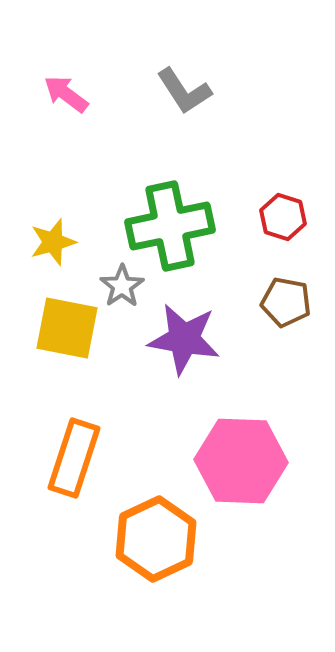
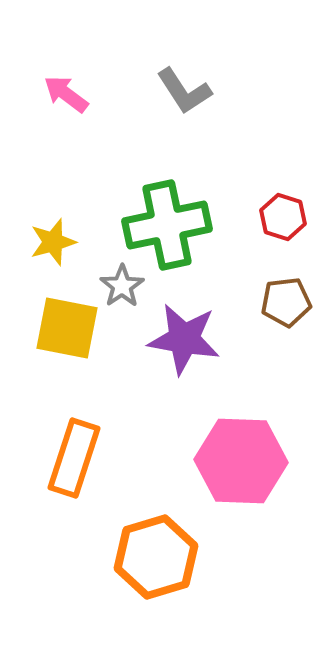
green cross: moved 3 px left, 1 px up
brown pentagon: rotated 18 degrees counterclockwise
orange hexagon: moved 18 px down; rotated 8 degrees clockwise
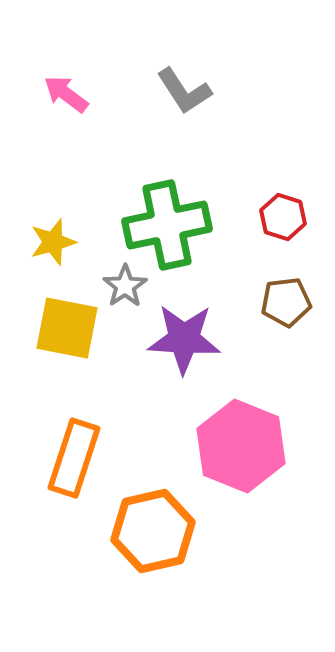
gray star: moved 3 px right
purple star: rotated 6 degrees counterclockwise
pink hexagon: moved 15 px up; rotated 20 degrees clockwise
orange hexagon: moved 3 px left, 26 px up; rotated 4 degrees clockwise
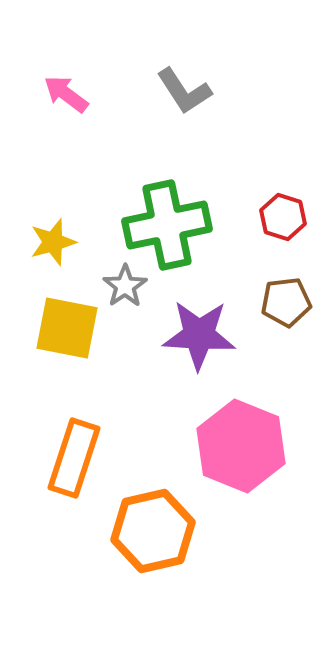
purple star: moved 15 px right, 4 px up
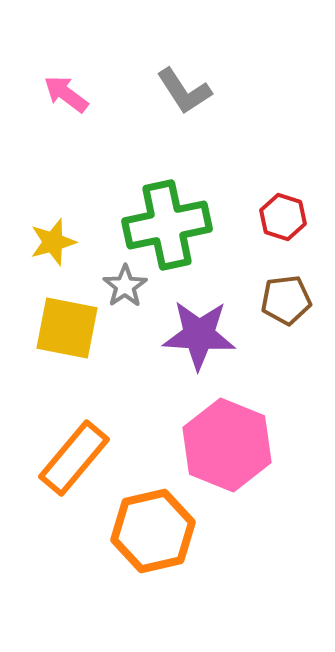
brown pentagon: moved 2 px up
pink hexagon: moved 14 px left, 1 px up
orange rectangle: rotated 22 degrees clockwise
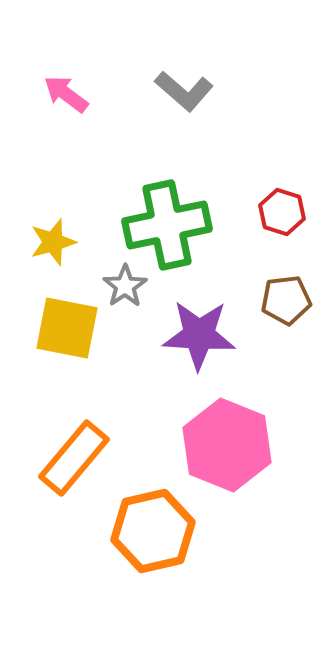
gray L-shape: rotated 16 degrees counterclockwise
red hexagon: moved 1 px left, 5 px up
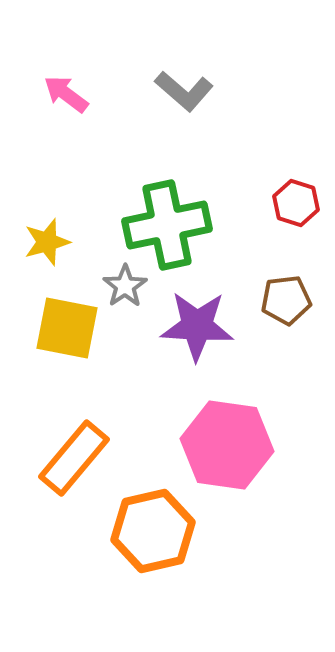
red hexagon: moved 14 px right, 9 px up
yellow star: moved 6 px left
purple star: moved 2 px left, 9 px up
pink hexagon: rotated 14 degrees counterclockwise
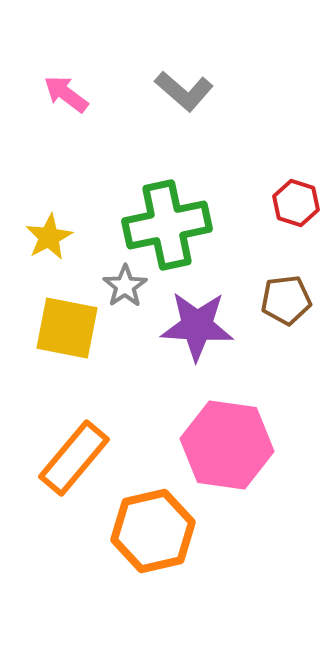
yellow star: moved 2 px right, 5 px up; rotated 12 degrees counterclockwise
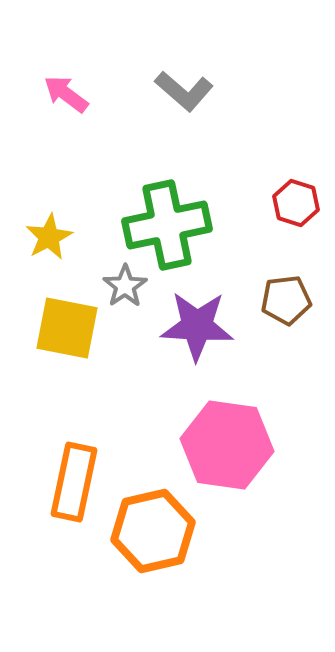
orange rectangle: moved 24 px down; rotated 28 degrees counterclockwise
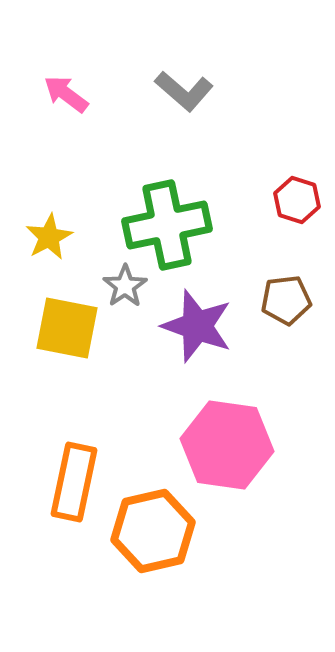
red hexagon: moved 1 px right, 3 px up
purple star: rotated 16 degrees clockwise
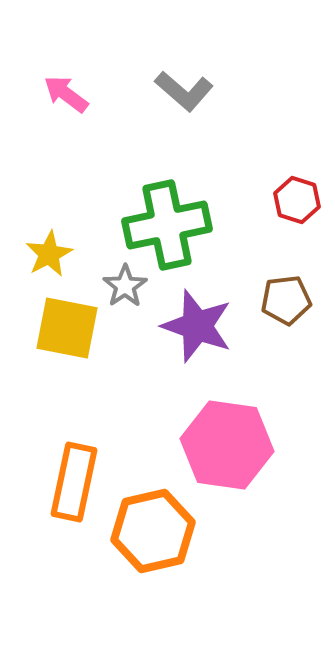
yellow star: moved 17 px down
